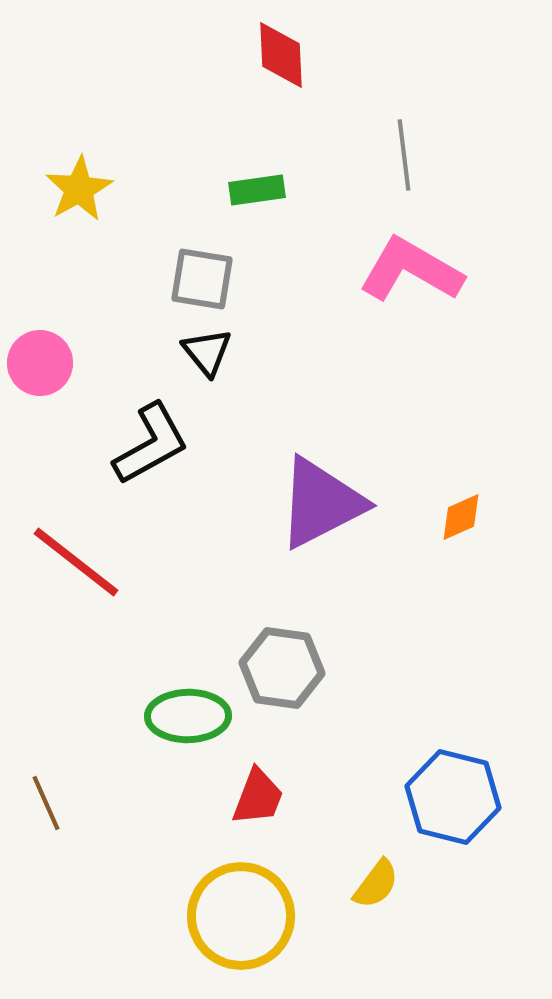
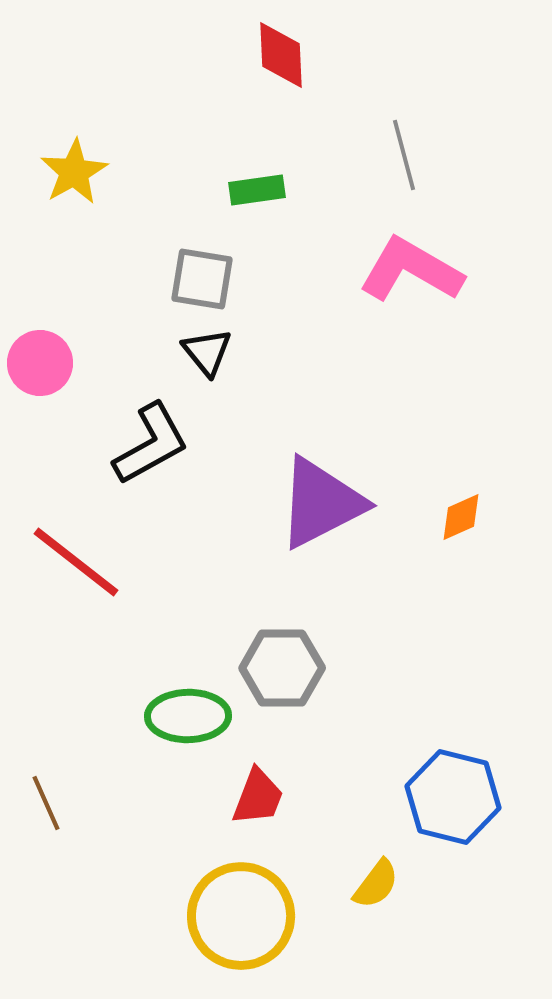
gray line: rotated 8 degrees counterclockwise
yellow star: moved 5 px left, 17 px up
gray hexagon: rotated 8 degrees counterclockwise
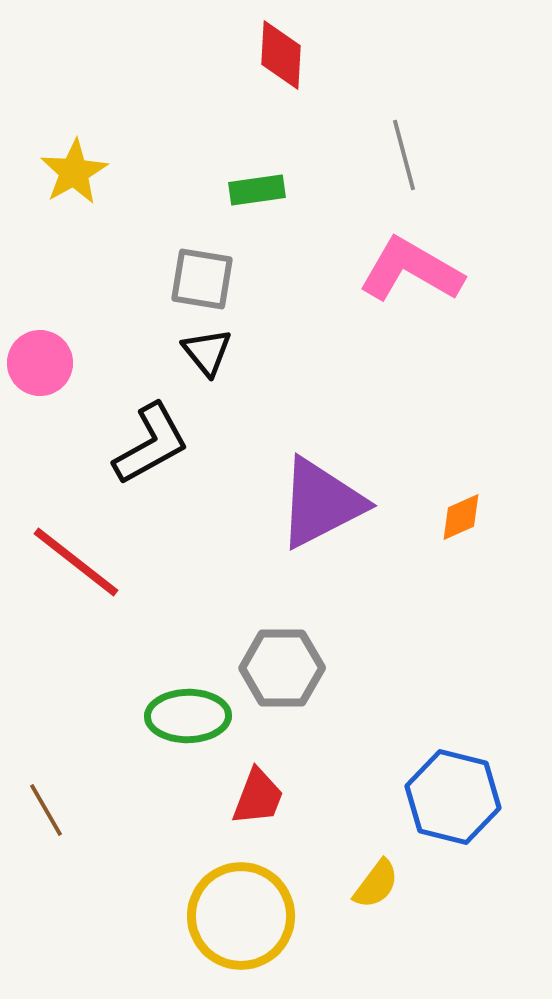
red diamond: rotated 6 degrees clockwise
brown line: moved 7 px down; rotated 6 degrees counterclockwise
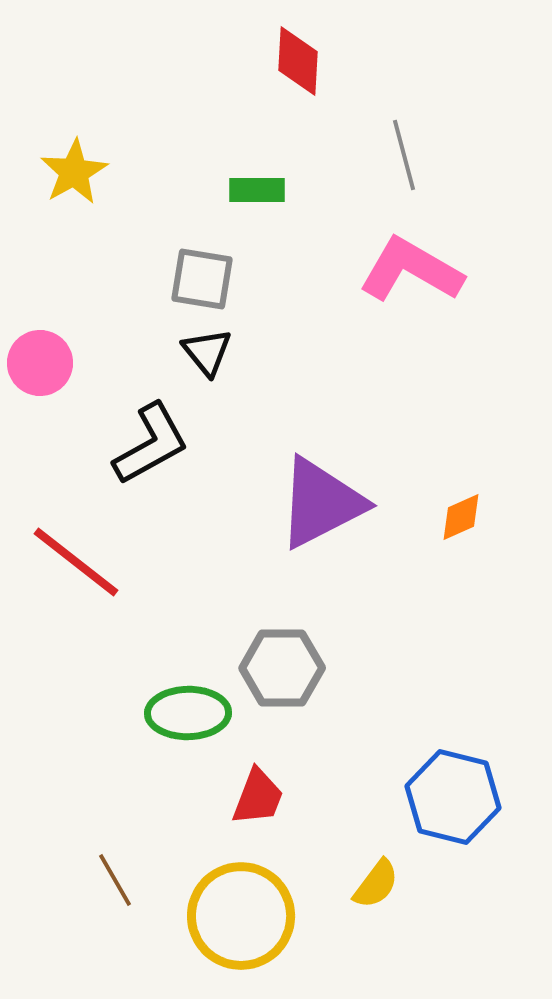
red diamond: moved 17 px right, 6 px down
green rectangle: rotated 8 degrees clockwise
green ellipse: moved 3 px up
brown line: moved 69 px right, 70 px down
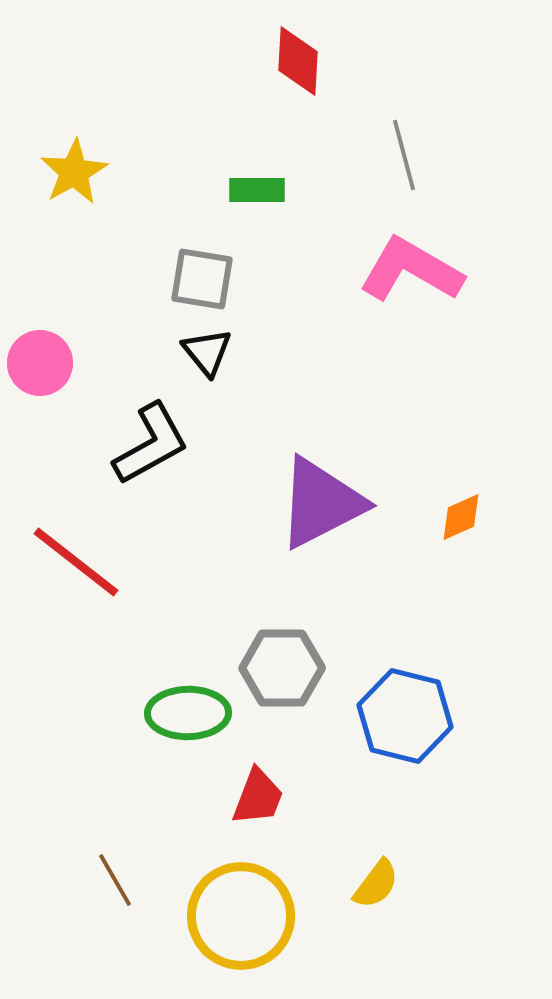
blue hexagon: moved 48 px left, 81 px up
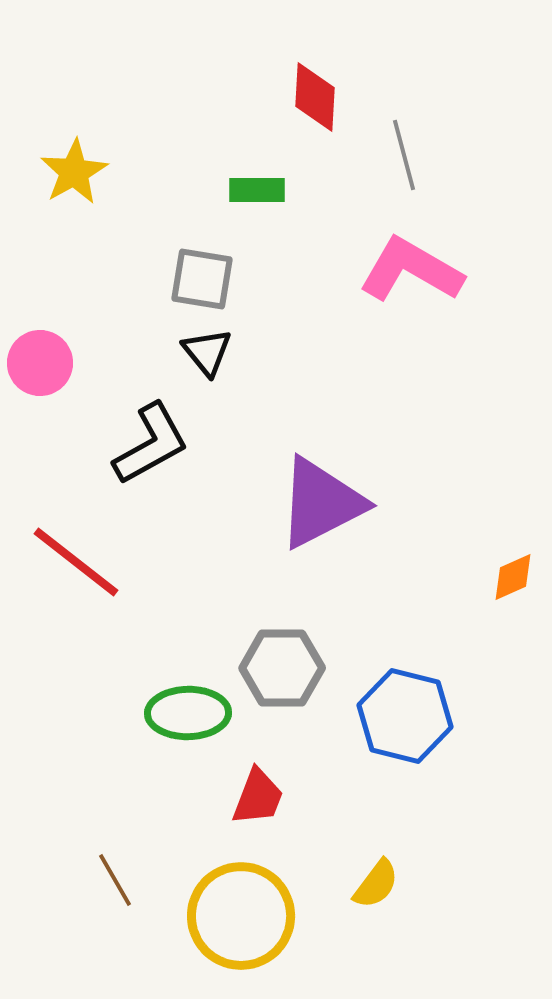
red diamond: moved 17 px right, 36 px down
orange diamond: moved 52 px right, 60 px down
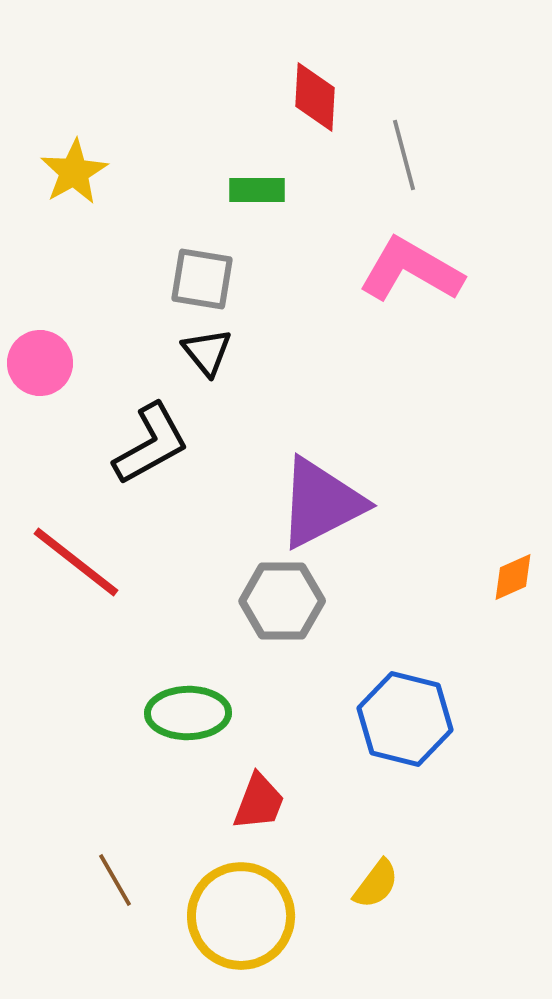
gray hexagon: moved 67 px up
blue hexagon: moved 3 px down
red trapezoid: moved 1 px right, 5 px down
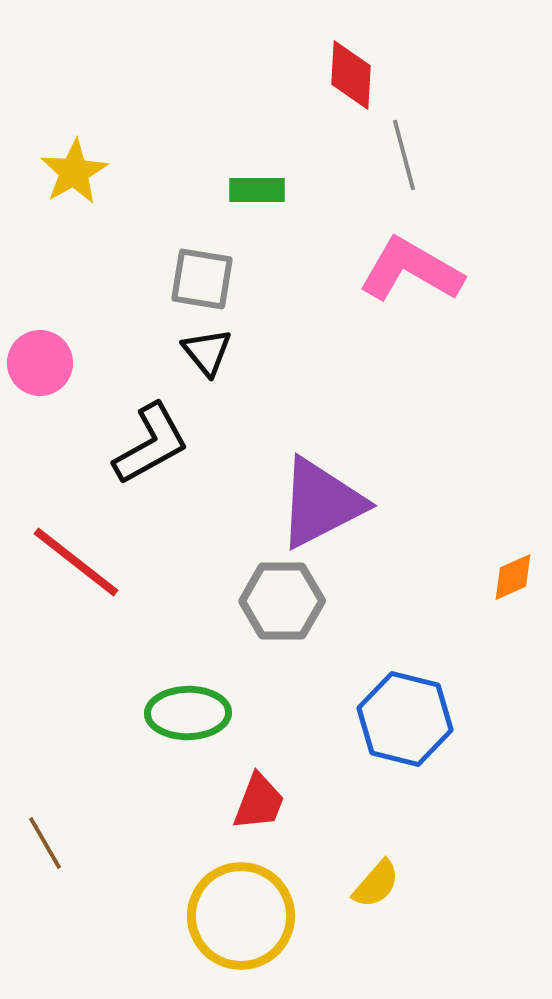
red diamond: moved 36 px right, 22 px up
brown line: moved 70 px left, 37 px up
yellow semicircle: rotated 4 degrees clockwise
